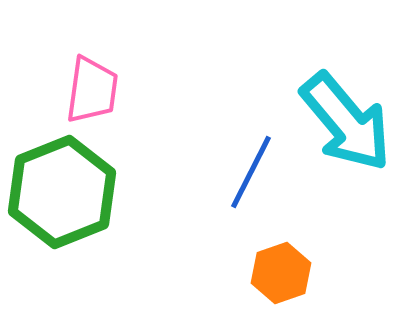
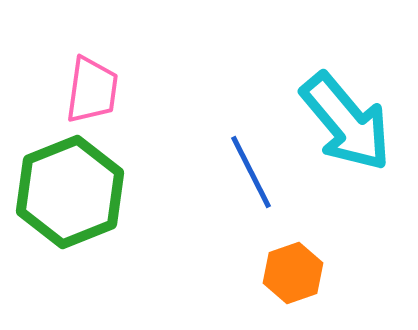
blue line: rotated 54 degrees counterclockwise
green hexagon: moved 8 px right
orange hexagon: moved 12 px right
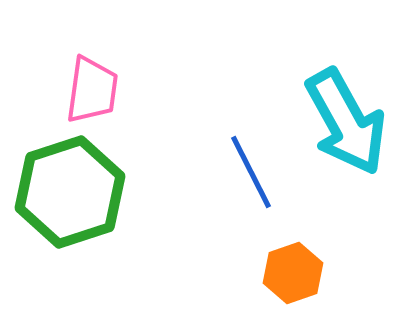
cyan arrow: rotated 11 degrees clockwise
green hexagon: rotated 4 degrees clockwise
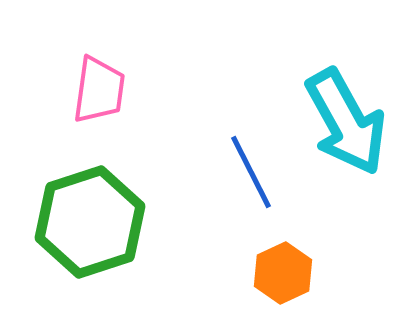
pink trapezoid: moved 7 px right
green hexagon: moved 20 px right, 30 px down
orange hexagon: moved 10 px left; rotated 6 degrees counterclockwise
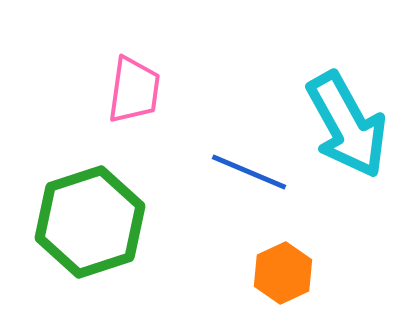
pink trapezoid: moved 35 px right
cyan arrow: moved 1 px right, 3 px down
blue line: moved 2 px left; rotated 40 degrees counterclockwise
